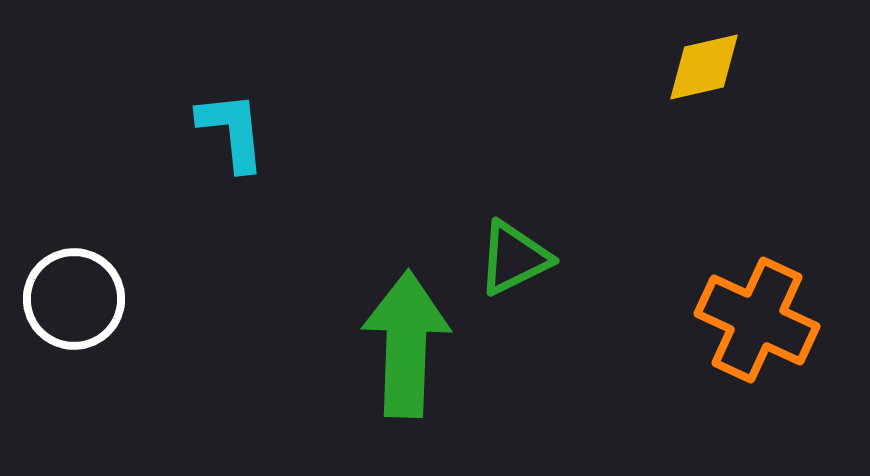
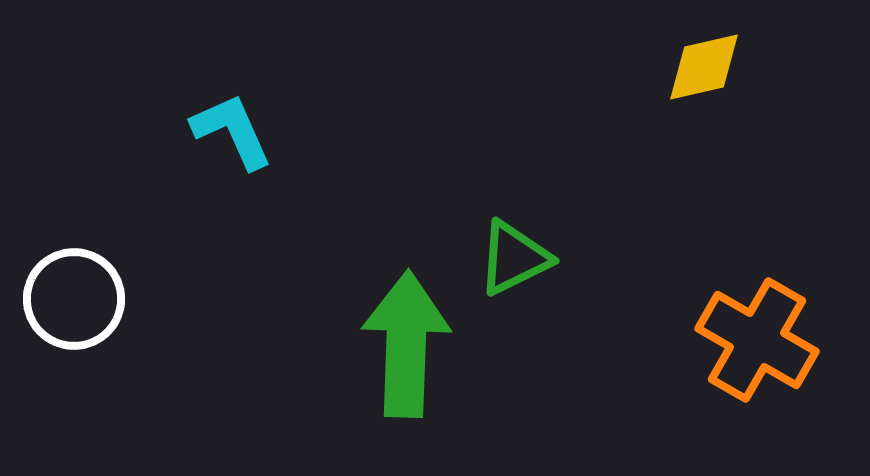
cyan L-shape: rotated 18 degrees counterclockwise
orange cross: moved 20 px down; rotated 5 degrees clockwise
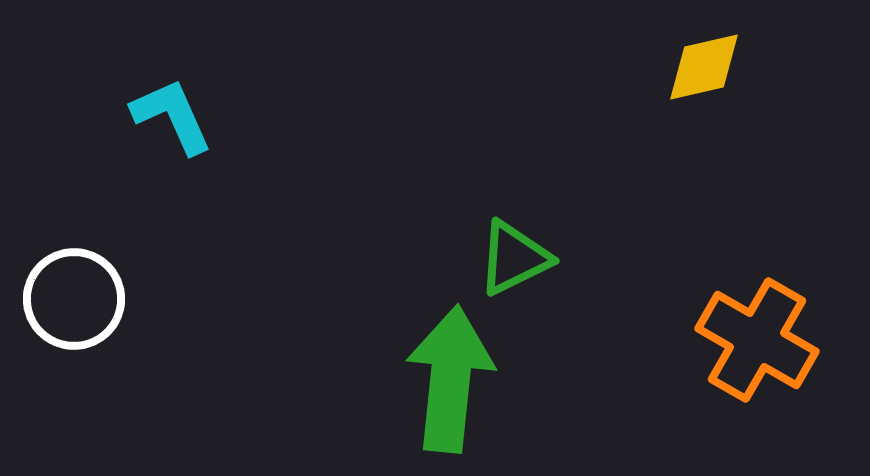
cyan L-shape: moved 60 px left, 15 px up
green arrow: moved 44 px right, 35 px down; rotated 4 degrees clockwise
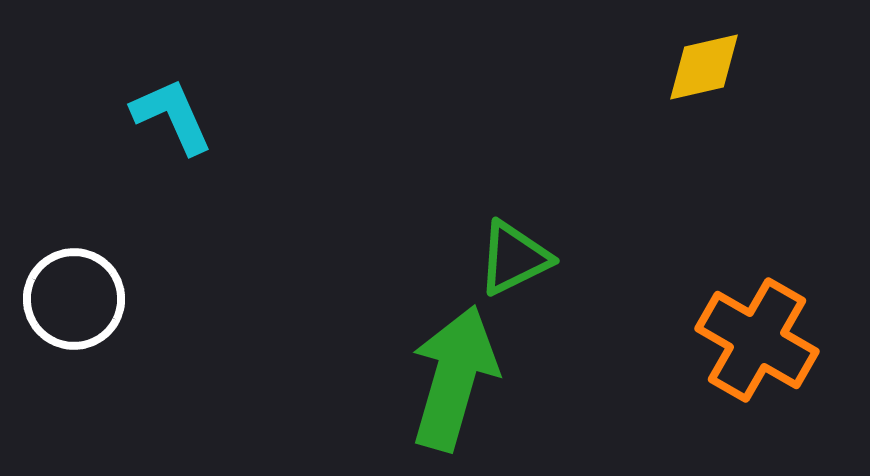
green arrow: moved 4 px right, 1 px up; rotated 10 degrees clockwise
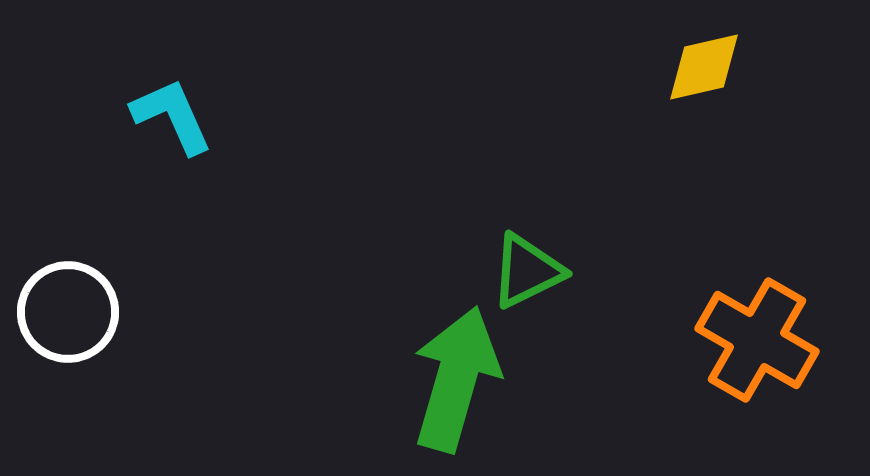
green triangle: moved 13 px right, 13 px down
white circle: moved 6 px left, 13 px down
green arrow: moved 2 px right, 1 px down
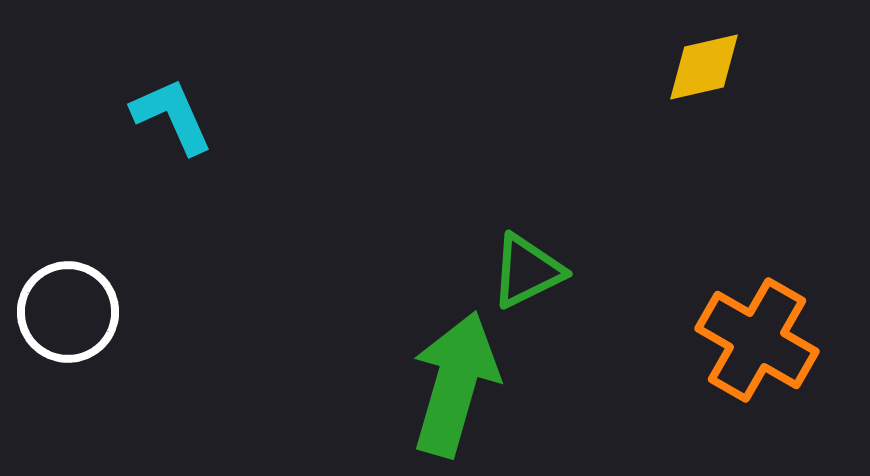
green arrow: moved 1 px left, 5 px down
